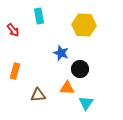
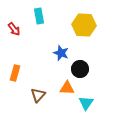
red arrow: moved 1 px right, 1 px up
orange rectangle: moved 2 px down
brown triangle: rotated 42 degrees counterclockwise
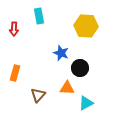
yellow hexagon: moved 2 px right, 1 px down
red arrow: rotated 40 degrees clockwise
black circle: moved 1 px up
cyan triangle: rotated 28 degrees clockwise
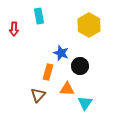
yellow hexagon: moved 3 px right, 1 px up; rotated 25 degrees clockwise
black circle: moved 2 px up
orange rectangle: moved 33 px right, 1 px up
orange triangle: moved 1 px down
cyan triangle: moved 1 px left; rotated 28 degrees counterclockwise
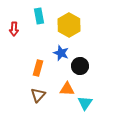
yellow hexagon: moved 20 px left
orange rectangle: moved 10 px left, 4 px up
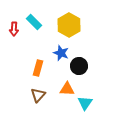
cyan rectangle: moved 5 px left, 6 px down; rotated 35 degrees counterclockwise
black circle: moved 1 px left
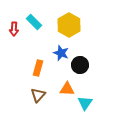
black circle: moved 1 px right, 1 px up
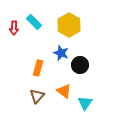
red arrow: moved 1 px up
orange triangle: moved 3 px left, 2 px down; rotated 35 degrees clockwise
brown triangle: moved 1 px left, 1 px down
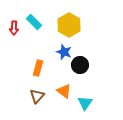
blue star: moved 3 px right, 1 px up
